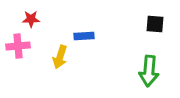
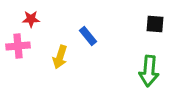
blue rectangle: moved 4 px right; rotated 54 degrees clockwise
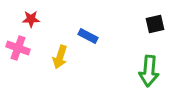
black square: rotated 18 degrees counterclockwise
blue rectangle: rotated 24 degrees counterclockwise
pink cross: moved 2 px down; rotated 25 degrees clockwise
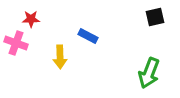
black square: moved 7 px up
pink cross: moved 2 px left, 5 px up
yellow arrow: rotated 20 degrees counterclockwise
green arrow: moved 2 px down; rotated 16 degrees clockwise
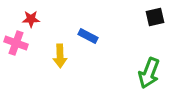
yellow arrow: moved 1 px up
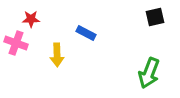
blue rectangle: moved 2 px left, 3 px up
yellow arrow: moved 3 px left, 1 px up
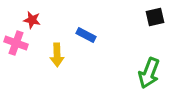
red star: moved 1 px right, 1 px down; rotated 12 degrees clockwise
blue rectangle: moved 2 px down
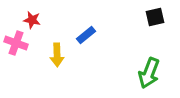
blue rectangle: rotated 66 degrees counterclockwise
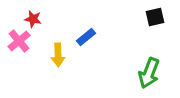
red star: moved 1 px right, 1 px up
blue rectangle: moved 2 px down
pink cross: moved 3 px right, 2 px up; rotated 30 degrees clockwise
yellow arrow: moved 1 px right
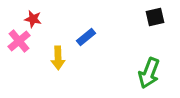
yellow arrow: moved 3 px down
